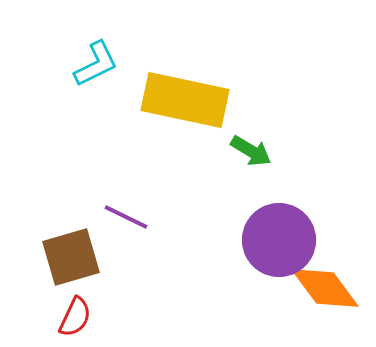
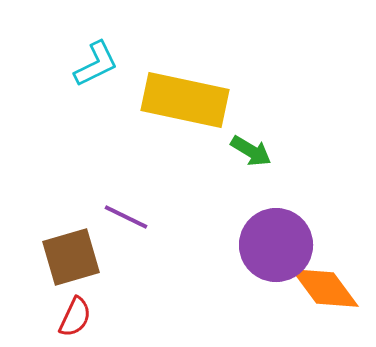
purple circle: moved 3 px left, 5 px down
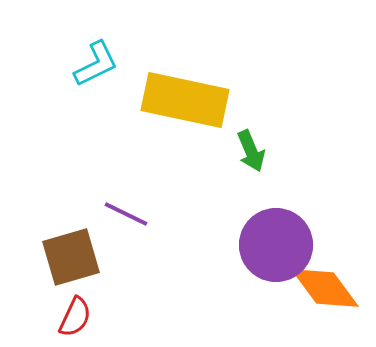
green arrow: rotated 36 degrees clockwise
purple line: moved 3 px up
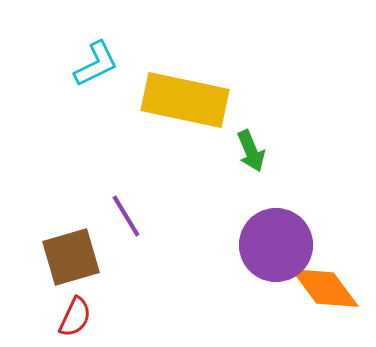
purple line: moved 2 px down; rotated 33 degrees clockwise
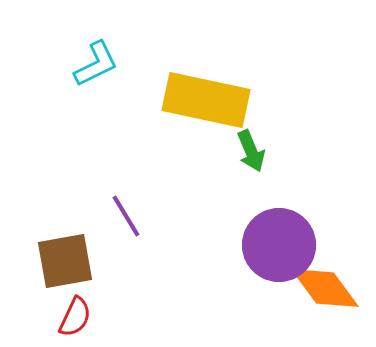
yellow rectangle: moved 21 px right
purple circle: moved 3 px right
brown square: moved 6 px left, 4 px down; rotated 6 degrees clockwise
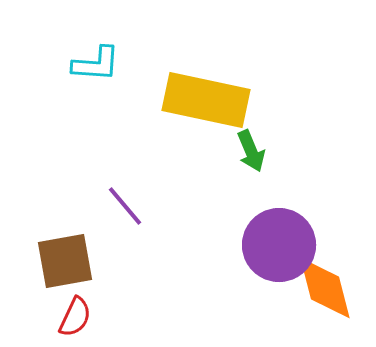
cyan L-shape: rotated 30 degrees clockwise
purple line: moved 1 px left, 10 px up; rotated 9 degrees counterclockwise
orange diamond: rotated 22 degrees clockwise
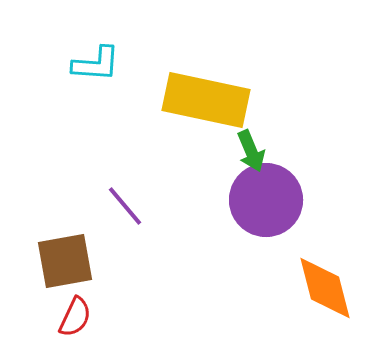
purple circle: moved 13 px left, 45 px up
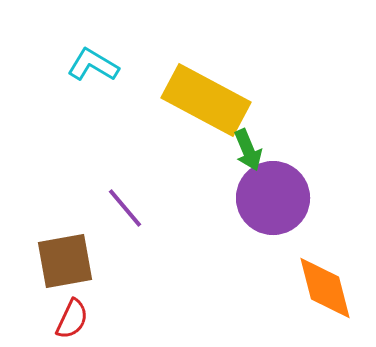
cyan L-shape: moved 3 px left, 1 px down; rotated 153 degrees counterclockwise
yellow rectangle: rotated 16 degrees clockwise
green arrow: moved 3 px left, 1 px up
purple circle: moved 7 px right, 2 px up
purple line: moved 2 px down
red semicircle: moved 3 px left, 2 px down
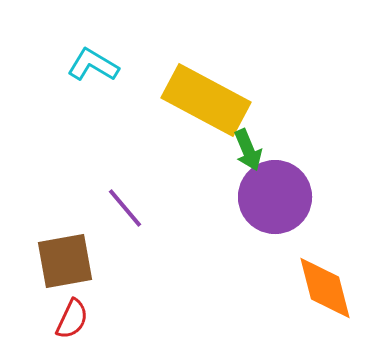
purple circle: moved 2 px right, 1 px up
